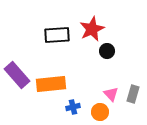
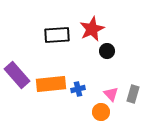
blue cross: moved 5 px right, 18 px up
orange circle: moved 1 px right
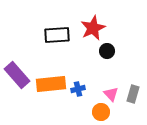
red star: moved 1 px right, 1 px up
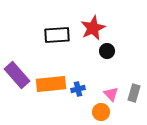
gray rectangle: moved 1 px right, 1 px up
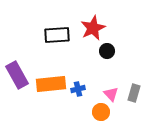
purple rectangle: rotated 12 degrees clockwise
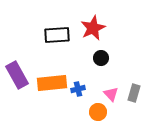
black circle: moved 6 px left, 7 px down
orange rectangle: moved 1 px right, 1 px up
orange circle: moved 3 px left
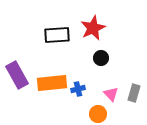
orange circle: moved 2 px down
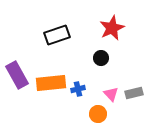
red star: moved 19 px right
black rectangle: rotated 15 degrees counterclockwise
orange rectangle: moved 1 px left
gray rectangle: rotated 60 degrees clockwise
